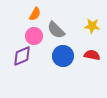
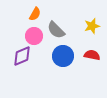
yellow star: rotated 21 degrees counterclockwise
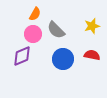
pink circle: moved 1 px left, 2 px up
blue circle: moved 3 px down
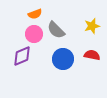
orange semicircle: rotated 40 degrees clockwise
pink circle: moved 1 px right
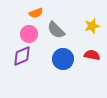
orange semicircle: moved 1 px right, 1 px up
pink circle: moved 5 px left
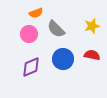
gray semicircle: moved 1 px up
purple diamond: moved 9 px right, 11 px down
